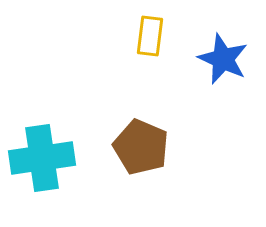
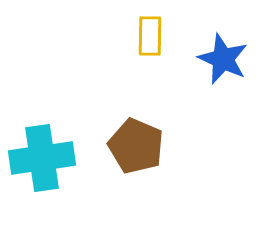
yellow rectangle: rotated 6 degrees counterclockwise
brown pentagon: moved 5 px left, 1 px up
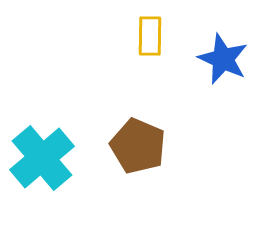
brown pentagon: moved 2 px right
cyan cross: rotated 32 degrees counterclockwise
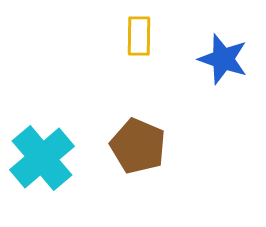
yellow rectangle: moved 11 px left
blue star: rotated 6 degrees counterclockwise
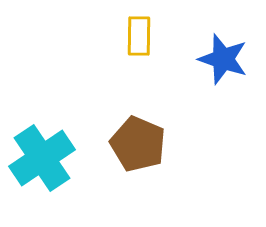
brown pentagon: moved 2 px up
cyan cross: rotated 6 degrees clockwise
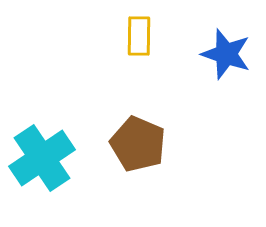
blue star: moved 3 px right, 5 px up
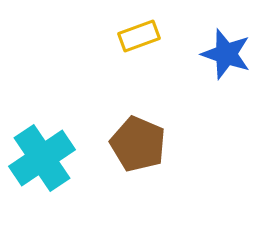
yellow rectangle: rotated 69 degrees clockwise
